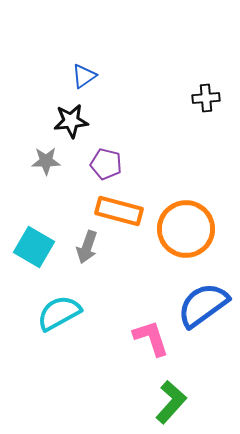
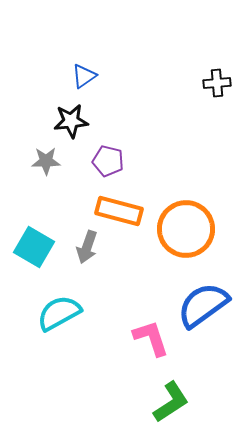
black cross: moved 11 px right, 15 px up
purple pentagon: moved 2 px right, 3 px up
green L-shape: rotated 15 degrees clockwise
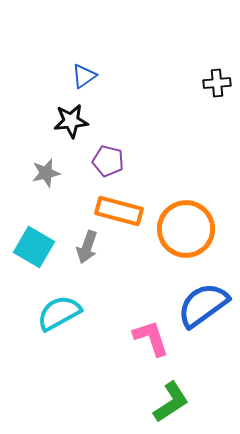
gray star: moved 12 px down; rotated 12 degrees counterclockwise
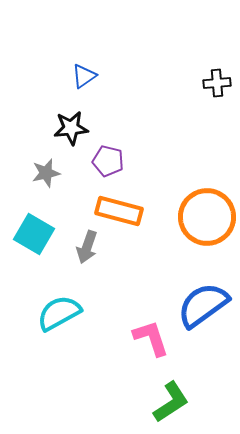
black star: moved 7 px down
orange circle: moved 21 px right, 12 px up
cyan square: moved 13 px up
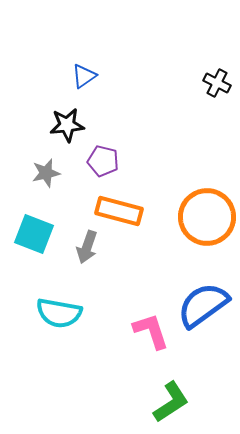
black cross: rotated 32 degrees clockwise
black star: moved 4 px left, 3 px up
purple pentagon: moved 5 px left
cyan square: rotated 9 degrees counterclockwise
cyan semicircle: rotated 141 degrees counterclockwise
pink L-shape: moved 7 px up
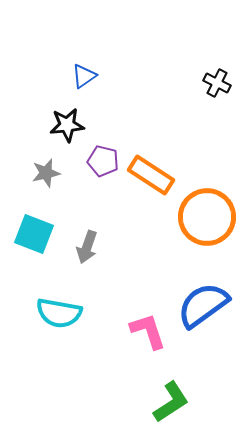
orange rectangle: moved 32 px right, 36 px up; rotated 18 degrees clockwise
pink L-shape: moved 3 px left
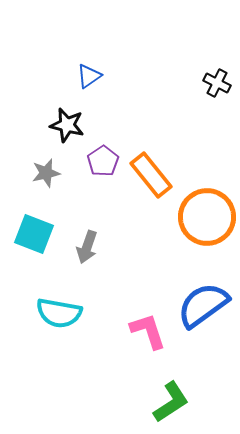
blue triangle: moved 5 px right
black star: rotated 20 degrees clockwise
purple pentagon: rotated 24 degrees clockwise
orange rectangle: rotated 18 degrees clockwise
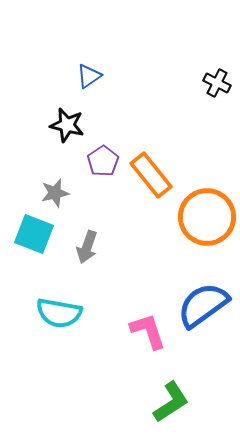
gray star: moved 9 px right, 20 px down
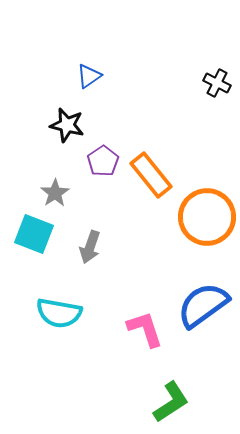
gray star: rotated 20 degrees counterclockwise
gray arrow: moved 3 px right
pink L-shape: moved 3 px left, 2 px up
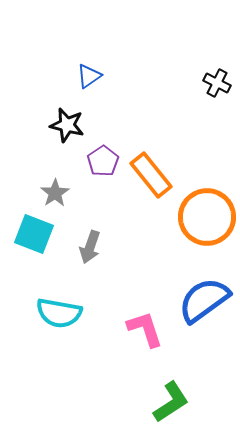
blue semicircle: moved 1 px right, 5 px up
